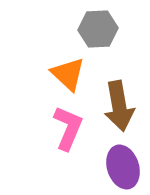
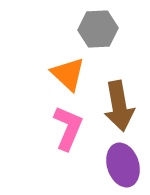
purple ellipse: moved 2 px up
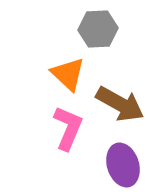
brown arrow: moved 1 px right, 2 px up; rotated 51 degrees counterclockwise
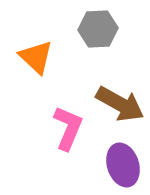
orange triangle: moved 32 px left, 17 px up
